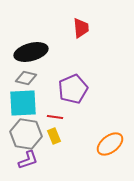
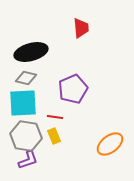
gray hexagon: moved 2 px down
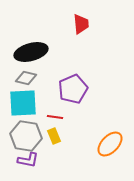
red trapezoid: moved 4 px up
orange ellipse: rotated 8 degrees counterclockwise
purple L-shape: rotated 30 degrees clockwise
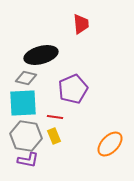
black ellipse: moved 10 px right, 3 px down
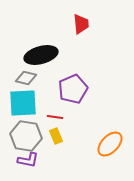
yellow rectangle: moved 2 px right
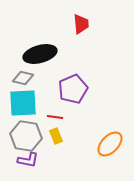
black ellipse: moved 1 px left, 1 px up
gray diamond: moved 3 px left
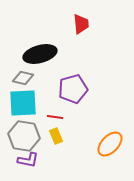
purple pentagon: rotated 8 degrees clockwise
gray hexagon: moved 2 px left
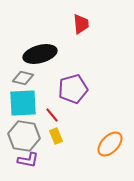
red line: moved 3 px left, 2 px up; rotated 42 degrees clockwise
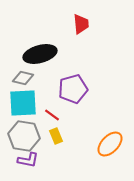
red line: rotated 14 degrees counterclockwise
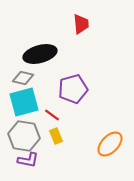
cyan square: moved 1 px right, 1 px up; rotated 12 degrees counterclockwise
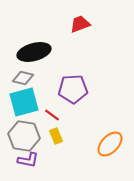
red trapezoid: moved 1 px left; rotated 105 degrees counterclockwise
black ellipse: moved 6 px left, 2 px up
purple pentagon: rotated 12 degrees clockwise
